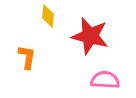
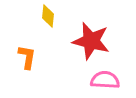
red star: moved 1 px right, 5 px down
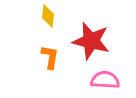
orange L-shape: moved 23 px right
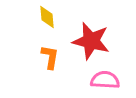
yellow diamond: moved 1 px left, 1 px down; rotated 10 degrees counterclockwise
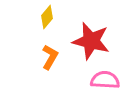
yellow diamond: rotated 45 degrees clockwise
orange L-shape: rotated 20 degrees clockwise
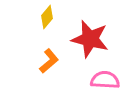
red star: moved 1 px left, 2 px up
orange L-shape: moved 1 px left, 4 px down; rotated 20 degrees clockwise
